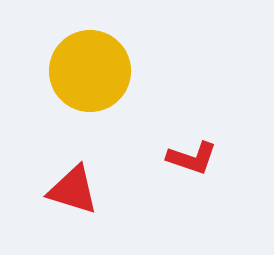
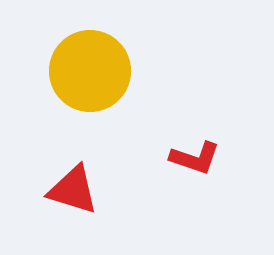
red L-shape: moved 3 px right
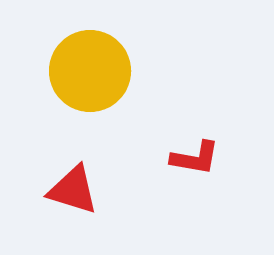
red L-shape: rotated 9 degrees counterclockwise
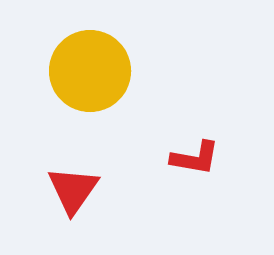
red triangle: rotated 48 degrees clockwise
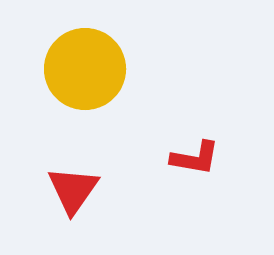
yellow circle: moved 5 px left, 2 px up
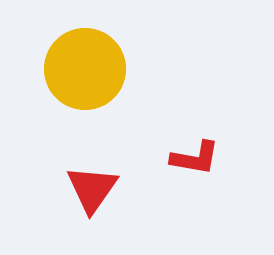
red triangle: moved 19 px right, 1 px up
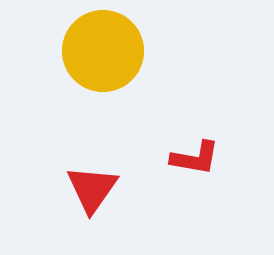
yellow circle: moved 18 px right, 18 px up
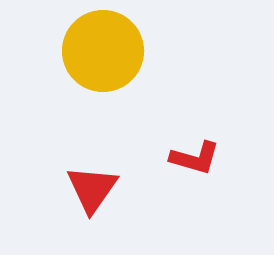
red L-shape: rotated 6 degrees clockwise
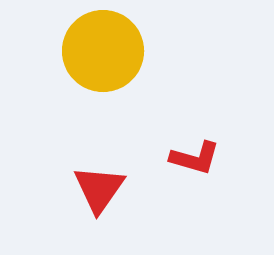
red triangle: moved 7 px right
